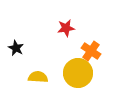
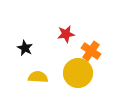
red star: moved 6 px down
black star: moved 9 px right
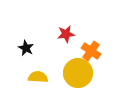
black star: moved 1 px right
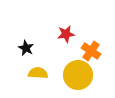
yellow circle: moved 2 px down
yellow semicircle: moved 4 px up
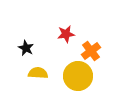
orange cross: rotated 18 degrees clockwise
yellow circle: moved 1 px down
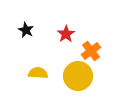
red star: rotated 24 degrees counterclockwise
black star: moved 18 px up
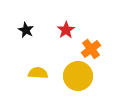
red star: moved 4 px up
orange cross: moved 2 px up
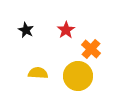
orange cross: rotated 12 degrees counterclockwise
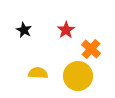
black star: moved 2 px left
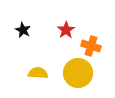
black star: moved 1 px left
orange cross: moved 3 px up; rotated 24 degrees counterclockwise
yellow circle: moved 3 px up
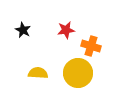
red star: rotated 24 degrees clockwise
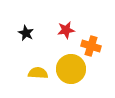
black star: moved 3 px right, 3 px down
yellow circle: moved 7 px left, 4 px up
